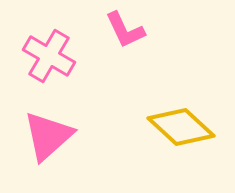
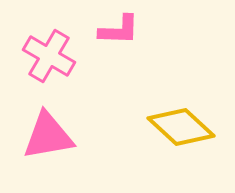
pink L-shape: moved 6 px left; rotated 63 degrees counterclockwise
pink triangle: rotated 32 degrees clockwise
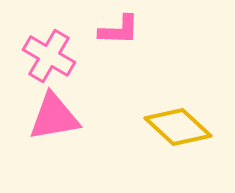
yellow diamond: moved 3 px left
pink triangle: moved 6 px right, 19 px up
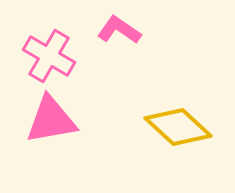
pink L-shape: rotated 147 degrees counterclockwise
pink triangle: moved 3 px left, 3 px down
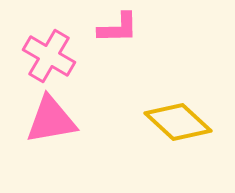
pink L-shape: moved 1 px left, 2 px up; rotated 144 degrees clockwise
yellow diamond: moved 5 px up
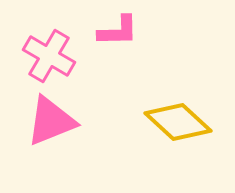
pink L-shape: moved 3 px down
pink triangle: moved 1 px down; rotated 12 degrees counterclockwise
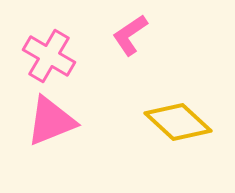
pink L-shape: moved 12 px right, 4 px down; rotated 147 degrees clockwise
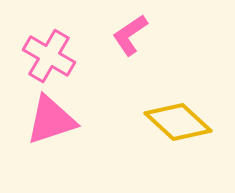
pink triangle: moved 1 px up; rotated 4 degrees clockwise
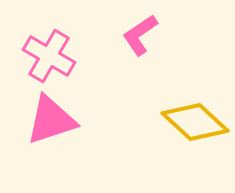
pink L-shape: moved 10 px right
yellow diamond: moved 17 px right
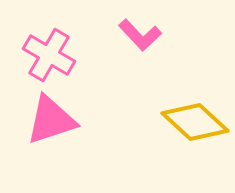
pink L-shape: rotated 99 degrees counterclockwise
pink cross: moved 1 px up
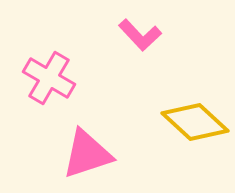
pink cross: moved 23 px down
pink triangle: moved 36 px right, 34 px down
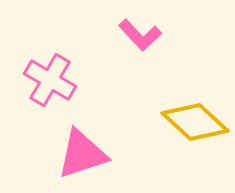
pink cross: moved 1 px right, 2 px down
pink triangle: moved 5 px left
